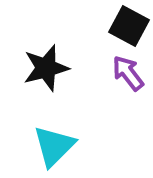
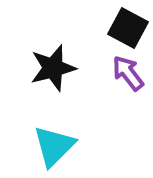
black square: moved 1 px left, 2 px down
black star: moved 7 px right
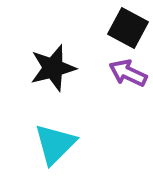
purple arrow: rotated 27 degrees counterclockwise
cyan triangle: moved 1 px right, 2 px up
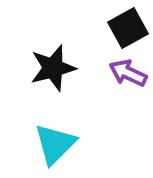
black square: rotated 33 degrees clockwise
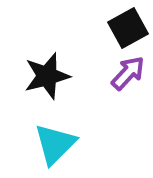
black star: moved 6 px left, 8 px down
purple arrow: rotated 108 degrees clockwise
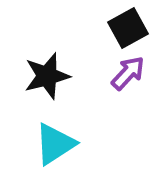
cyan triangle: rotated 12 degrees clockwise
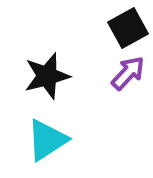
cyan triangle: moved 8 px left, 4 px up
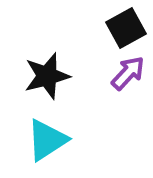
black square: moved 2 px left
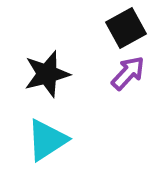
black star: moved 2 px up
